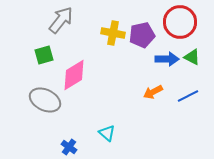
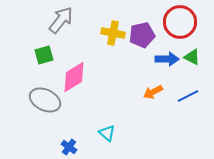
pink diamond: moved 2 px down
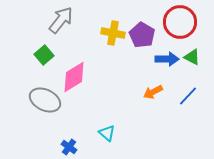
purple pentagon: rotated 30 degrees counterclockwise
green square: rotated 24 degrees counterclockwise
blue line: rotated 20 degrees counterclockwise
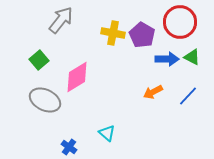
green square: moved 5 px left, 5 px down
pink diamond: moved 3 px right
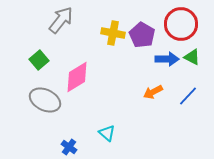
red circle: moved 1 px right, 2 px down
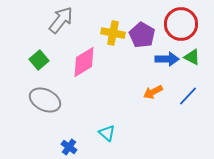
pink diamond: moved 7 px right, 15 px up
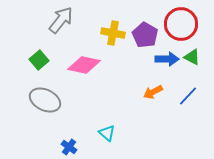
purple pentagon: moved 3 px right
pink diamond: moved 3 px down; rotated 44 degrees clockwise
